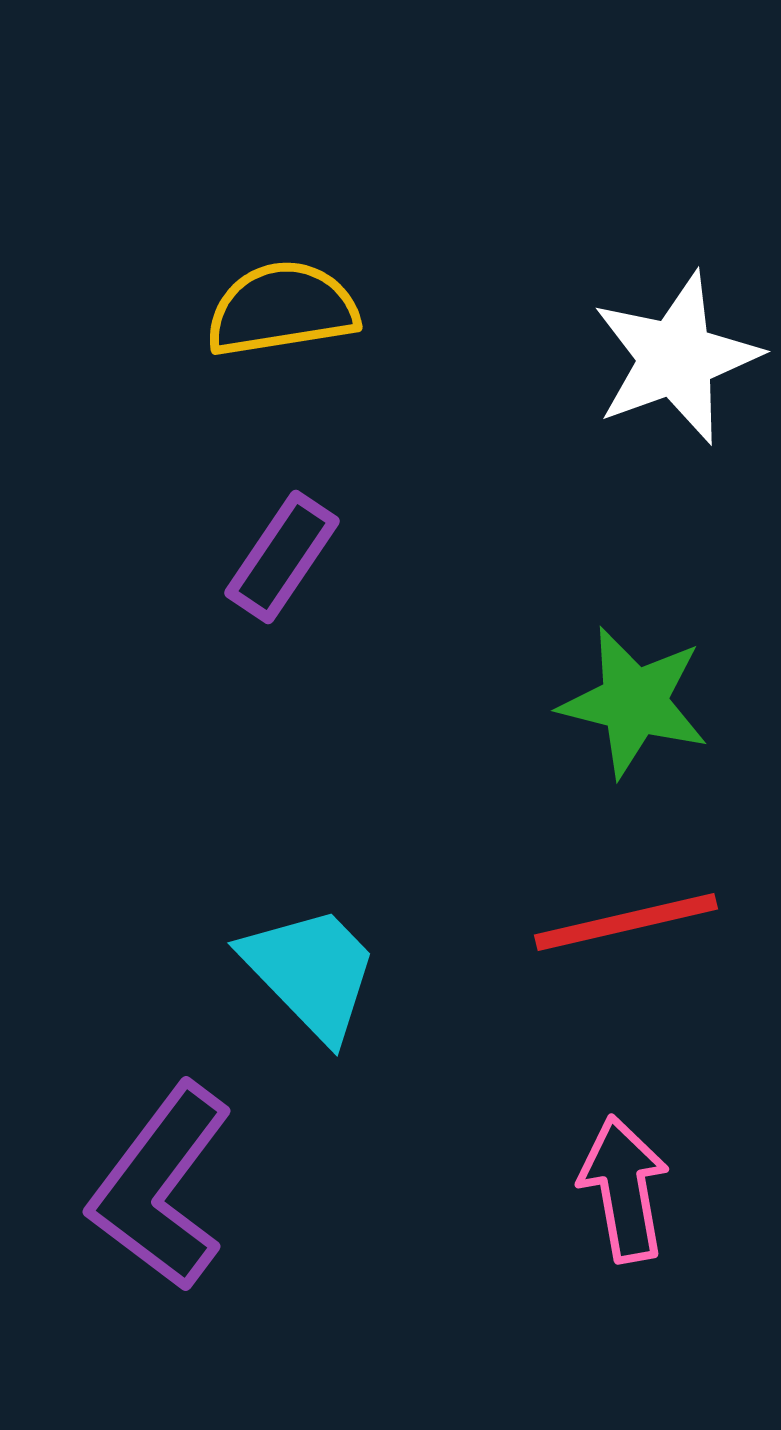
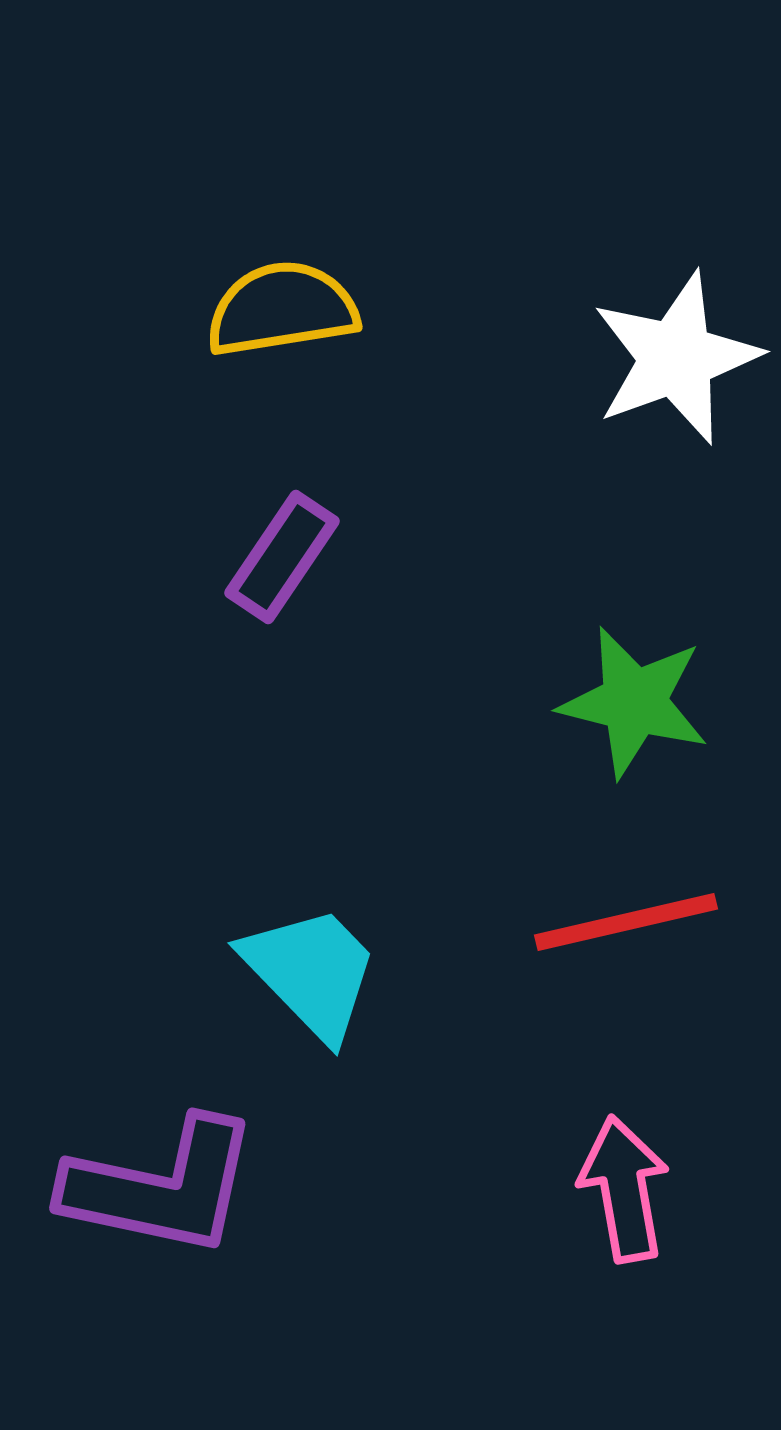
purple L-shape: rotated 115 degrees counterclockwise
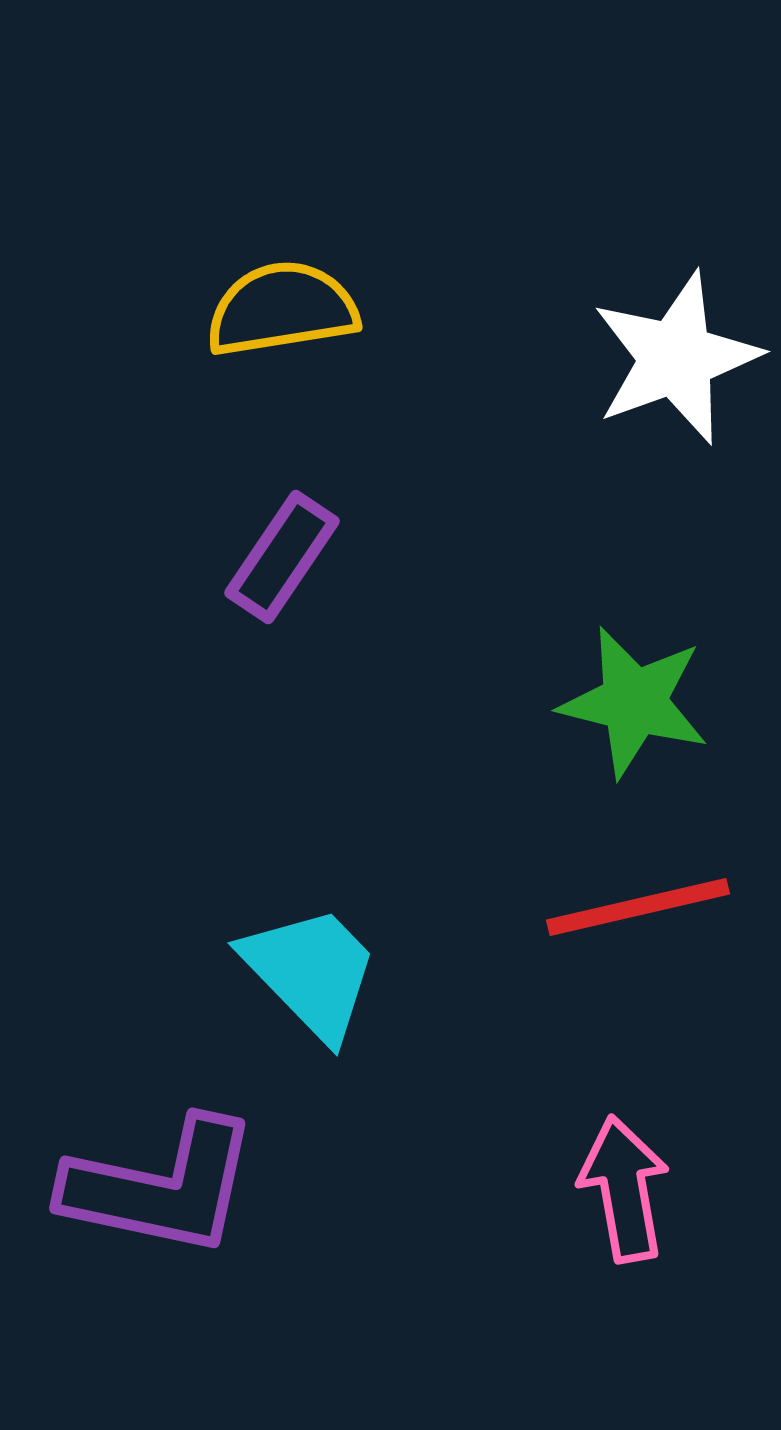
red line: moved 12 px right, 15 px up
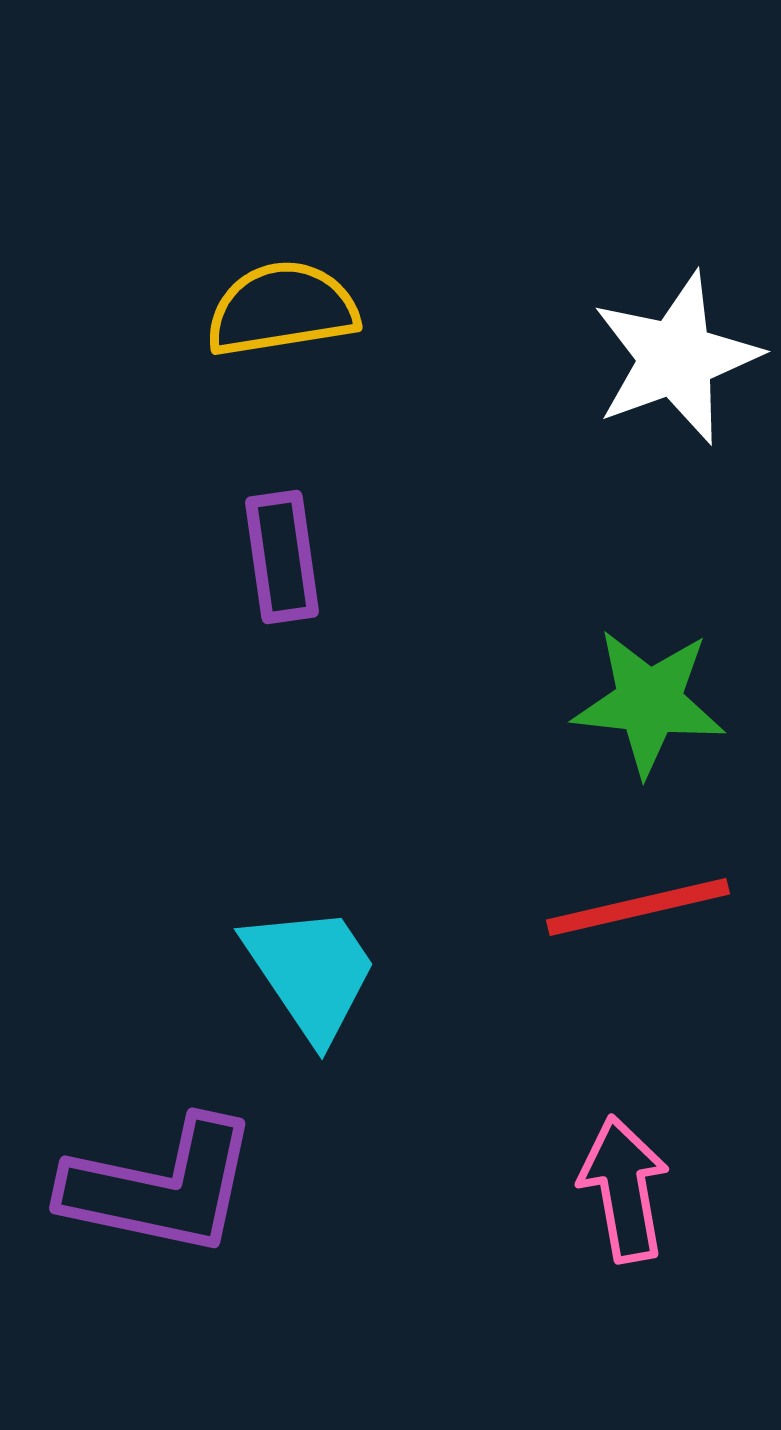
purple rectangle: rotated 42 degrees counterclockwise
green star: moved 15 px right; rotated 8 degrees counterclockwise
cyan trapezoid: rotated 10 degrees clockwise
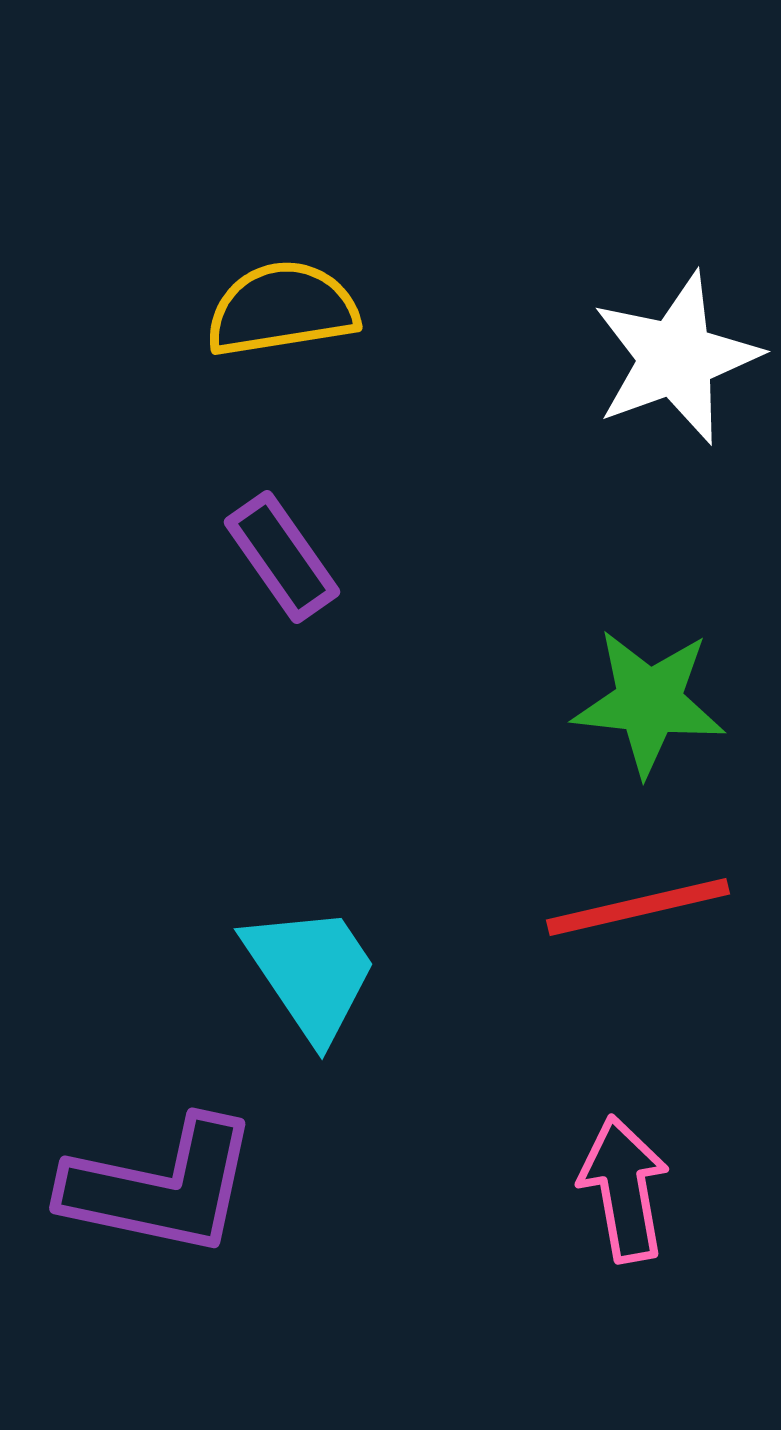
purple rectangle: rotated 27 degrees counterclockwise
